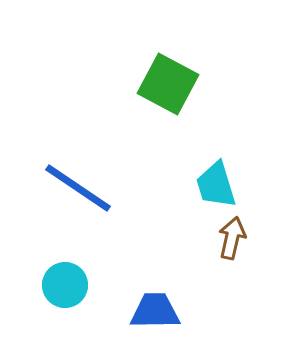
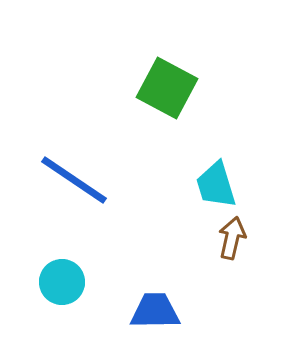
green square: moved 1 px left, 4 px down
blue line: moved 4 px left, 8 px up
cyan circle: moved 3 px left, 3 px up
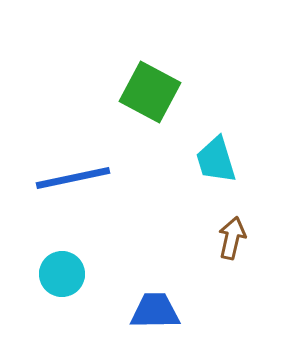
green square: moved 17 px left, 4 px down
blue line: moved 1 px left, 2 px up; rotated 46 degrees counterclockwise
cyan trapezoid: moved 25 px up
cyan circle: moved 8 px up
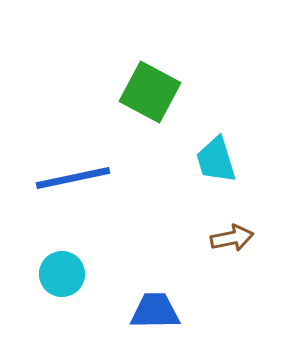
brown arrow: rotated 66 degrees clockwise
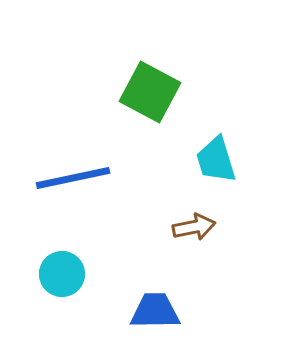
brown arrow: moved 38 px left, 11 px up
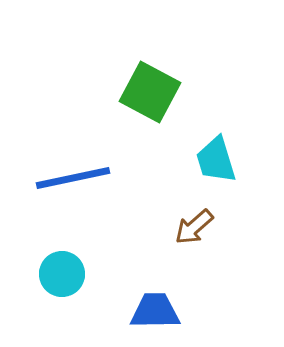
brown arrow: rotated 150 degrees clockwise
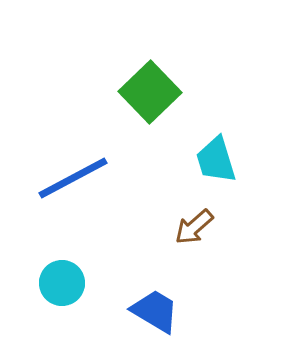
green square: rotated 18 degrees clockwise
blue line: rotated 16 degrees counterclockwise
cyan circle: moved 9 px down
blue trapezoid: rotated 32 degrees clockwise
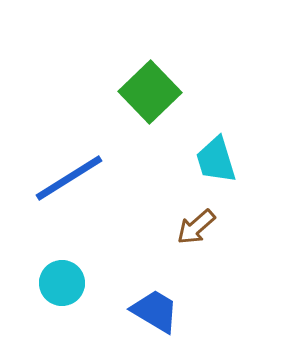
blue line: moved 4 px left; rotated 4 degrees counterclockwise
brown arrow: moved 2 px right
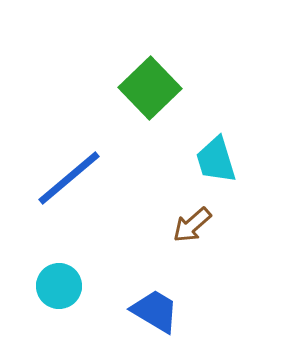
green square: moved 4 px up
blue line: rotated 8 degrees counterclockwise
brown arrow: moved 4 px left, 2 px up
cyan circle: moved 3 px left, 3 px down
